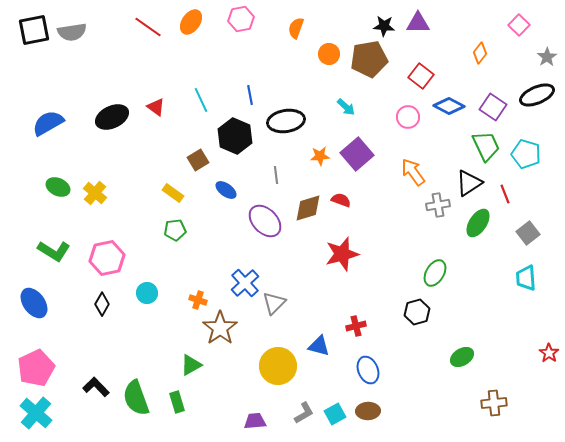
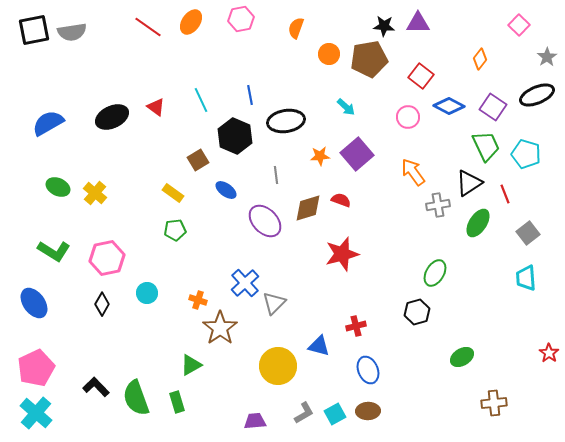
orange diamond at (480, 53): moved 6 px down
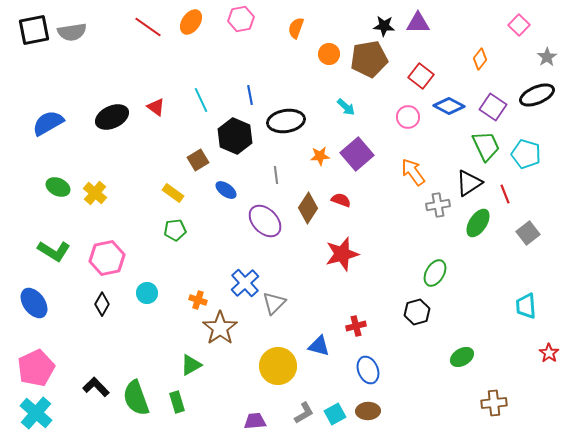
brown diamond at (308, 208): rotated 40 degrees counterclockwise
cyan trapezoid at (526, 278): moved 28 px down
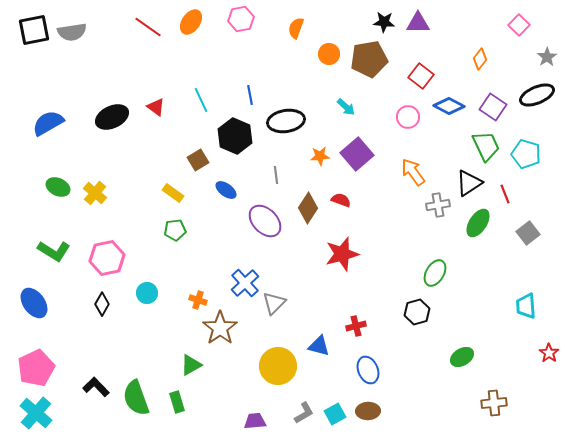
black star at (384, 26): moved 4 px up
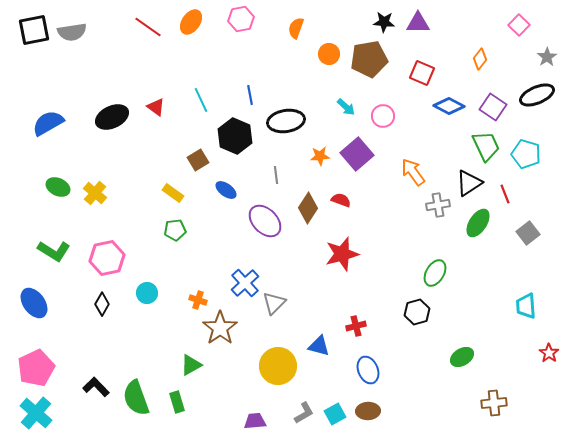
red square at (421, 76): moved 1 px right, 3 px up; rotated 15 degrees counterclockwise
pink circle at (408, 117): moved 25 px left, 1 px up
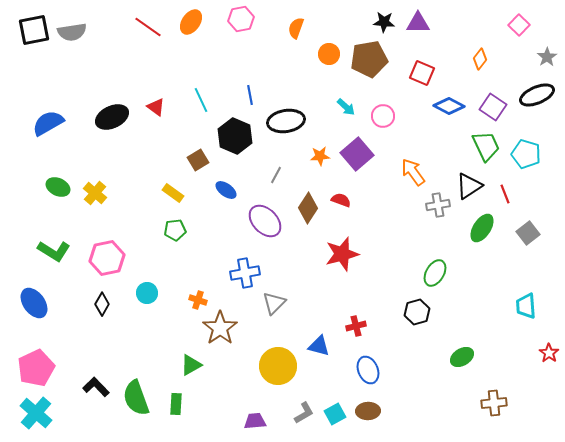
gray line at (276, 175): rotated 36 degrees clockwise
black triangle at (469, 183): moved 3 px down
green ellipse at (478, 223): moved 4 px right, 5 px down
blue cross at (245, 283): moved 10 px up; rotated 32 degrees clockwise
green rectangle at (177, 402): moved 1 px left, 2 px down; rotated 20 degrees clockwise
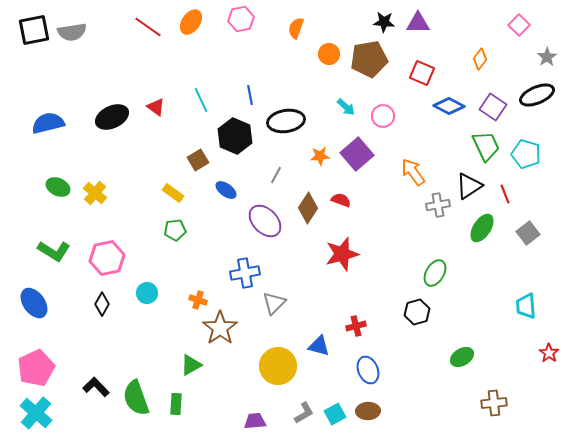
blue semicircle at (48, 123): rotated 16 degrees clockwise
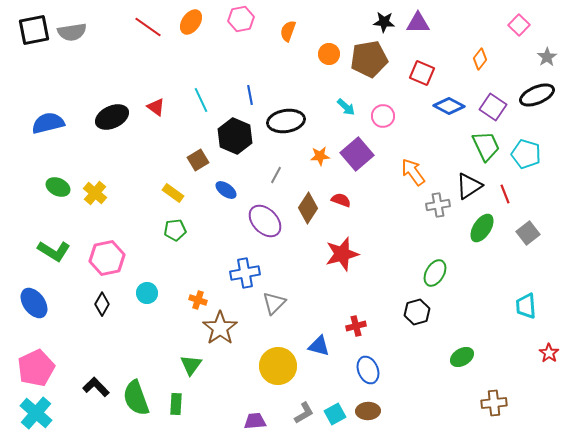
orange semicircle at (296, 28): moved 8 px left, 3 px down
green triangle at (191, 365): rotated 25 degrees counterclockwise
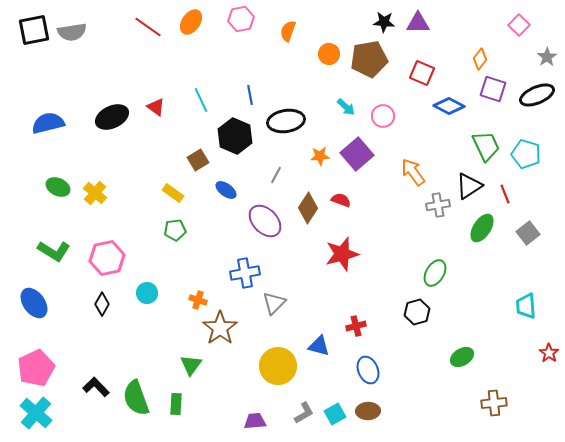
purple square at (493, 107): moved 18 px up; rotated 16 degrees counterclockwise
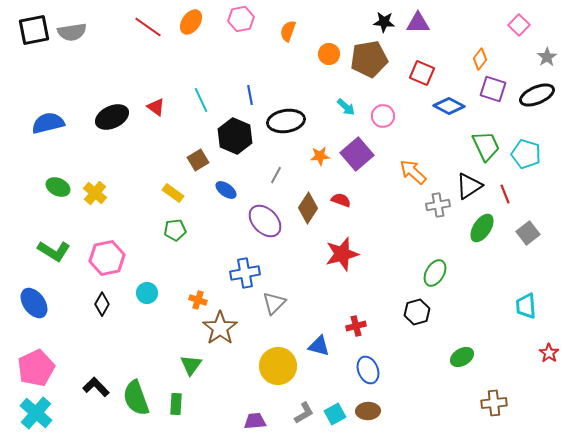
orange arrow at (413, 172): rotated 12 degrees counterclockwise
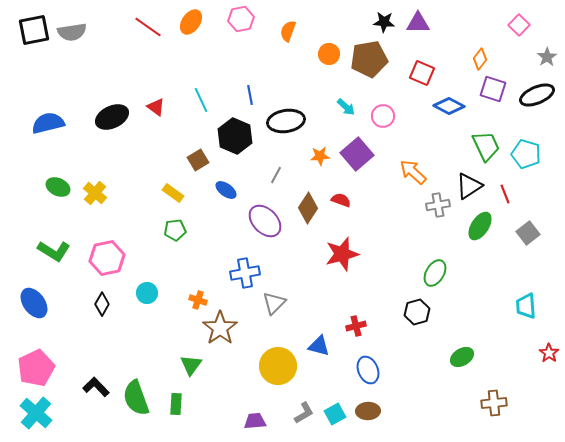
green ellipse at (482, 228): moved 2 px left, 2 px up
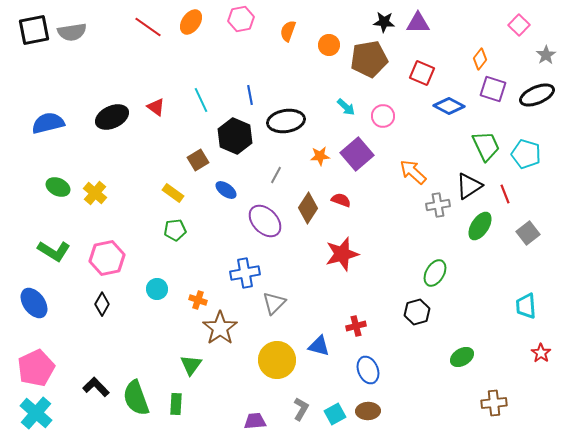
orange circle at (329, 54): moved 9 px up
gray star at (547, 57): moved 1 px left, 2 px up
cyan circle at (147, 293): moved 10 px right, 4 px up
red star at (549, 353): moved 8 px left
yellow circle at (278, 366): moved 1 px left, 6 px up
gray L-shape at (304, 413): moved 3 px left, 4 px up; rotated 30 degrees counterclockwise
